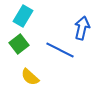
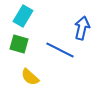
green square: rotated 36 degrees counterclockwise
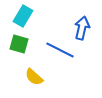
yellow semicircle: moved 4 px right
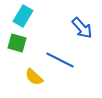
blue arrow: rotated 125 degrees clockwise
green square: moved 2 px left, 1 px up
blue line: moved 10 px down
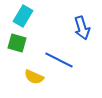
blue arrow: rotated 25 degrees clockwise
blue line: moved 1 px left
yellow semicircle: rotated 18 degrees counterclockwise
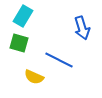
green square: moved 2 px right
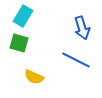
blue line: moved 17 px right
